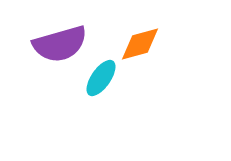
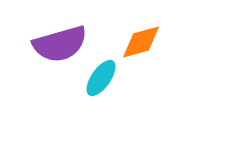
orange diamond: moved 1 px right, 2 px up
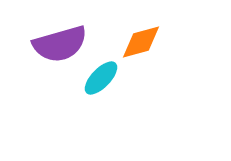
cyan ellipse: rotated 9 degrees clockwise
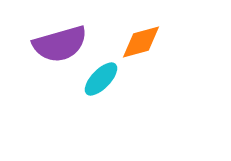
cyan ellipse: moved 1 px down
